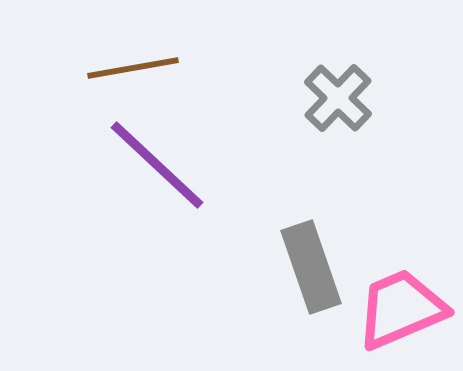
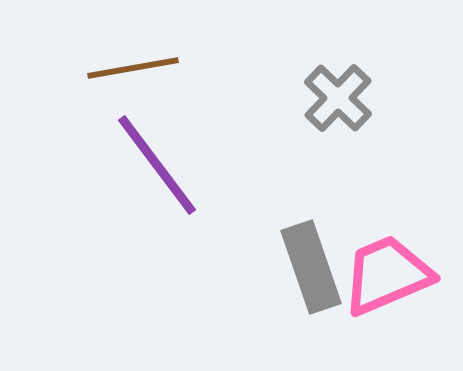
purple line: rotated 10 degrees clockwise
pink trapezoid: moved 14 px left, 34 px up
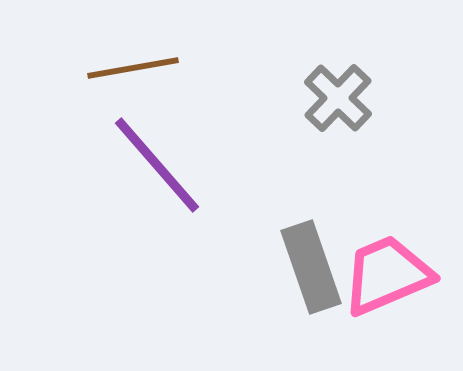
purple line: rotated 4 degrees counterclockwise
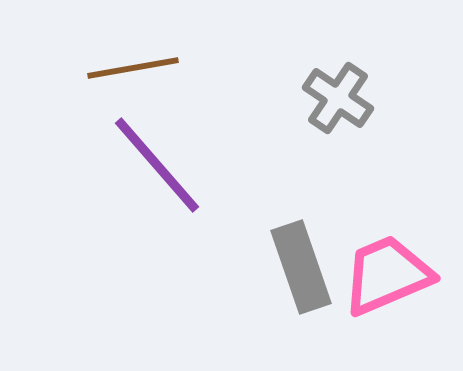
gray cross: rotated 10 degrees counterclockwise
gray rectangle: moved 10 px left
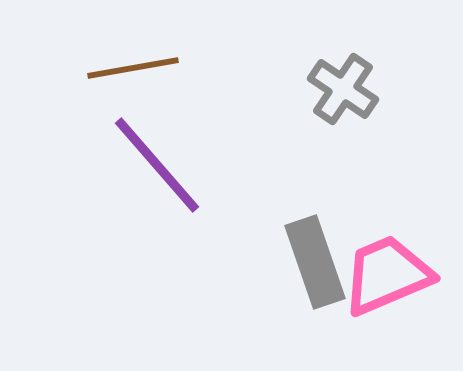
gray cross: moved 5 px right, 9 px up
gray rectangle: moved 14 px right, 5 px up
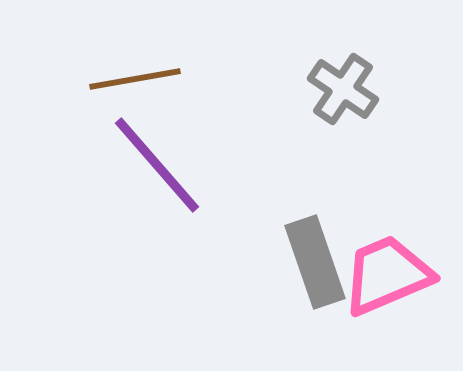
brown line: moved 2 px right, 11 px down
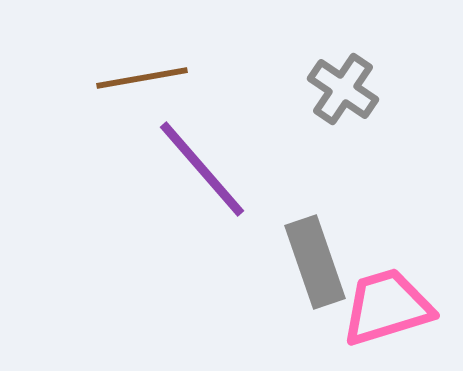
brown line: moved 7 px right, 1 px up
purple line: moved 45 px right, 4 px down
pink trapezoid: moved 32 px down; rotated 6 degrees clockwise
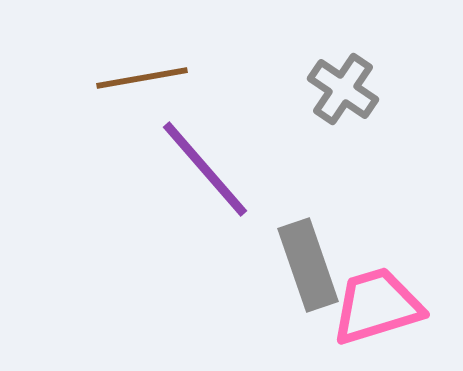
purple line: moved 3 px right
gray rectangle: moved 7 px left, 3 px down
pink trapezoid: moved 10 px left, 1 px up
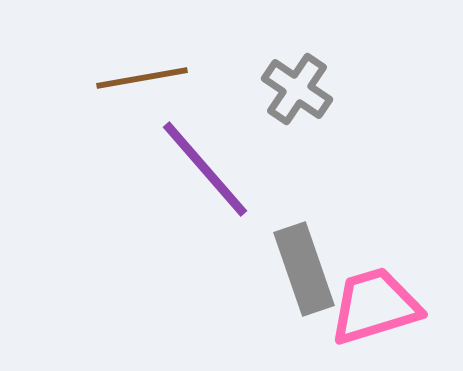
gray cross: moved 46 px left
gray rectangle: moved 4 px left, 4 px down
pink trapezoid: moved 2 px left
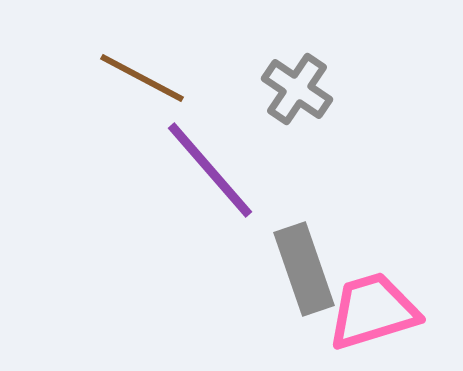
brown line: rotated 38 degrees clockwise
purple line: moved 5 px right, 1 px down
pink trapezoid: moved 2 px left, 5 px down
